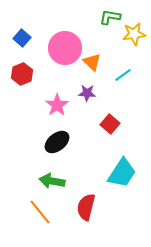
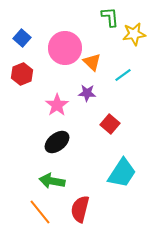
green L-shape: rotated 75 degrees clockwise
red semicircle: moved 6 px left, 2 px down
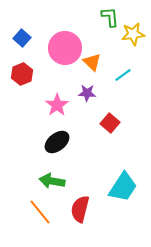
yellow star: moved 1 px left
red square: moved 1 px up
cyan trapezoid: moved 1 px right, 14 px down
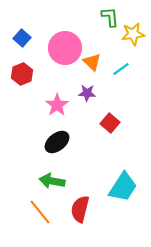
cyan line: moved 2 px left, 6 px up
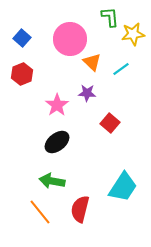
pink circle: moved 5 px right, 9 px up
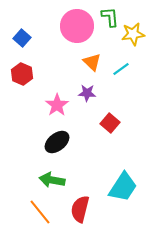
pink circle: moved 7 px right, 13 px up
red hexagon: rotated 15 degrees counterclockwise
green arrow: moved 1 px up
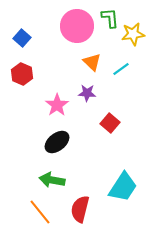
green L-shape: moved 1 px down
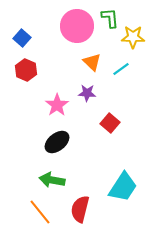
yellow star: moved 3 px down; rotated 10 degrees clockwise
red hexagon: moved 4 px right, 4 px up
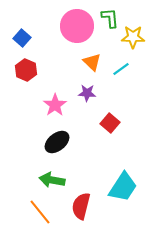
pink star: moved 2 px left
red semicircle: moved 1 px right, 3 px up
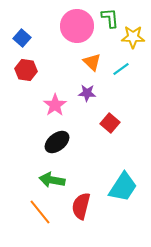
red hexagon: rotated 15 degrees counterclockwise
